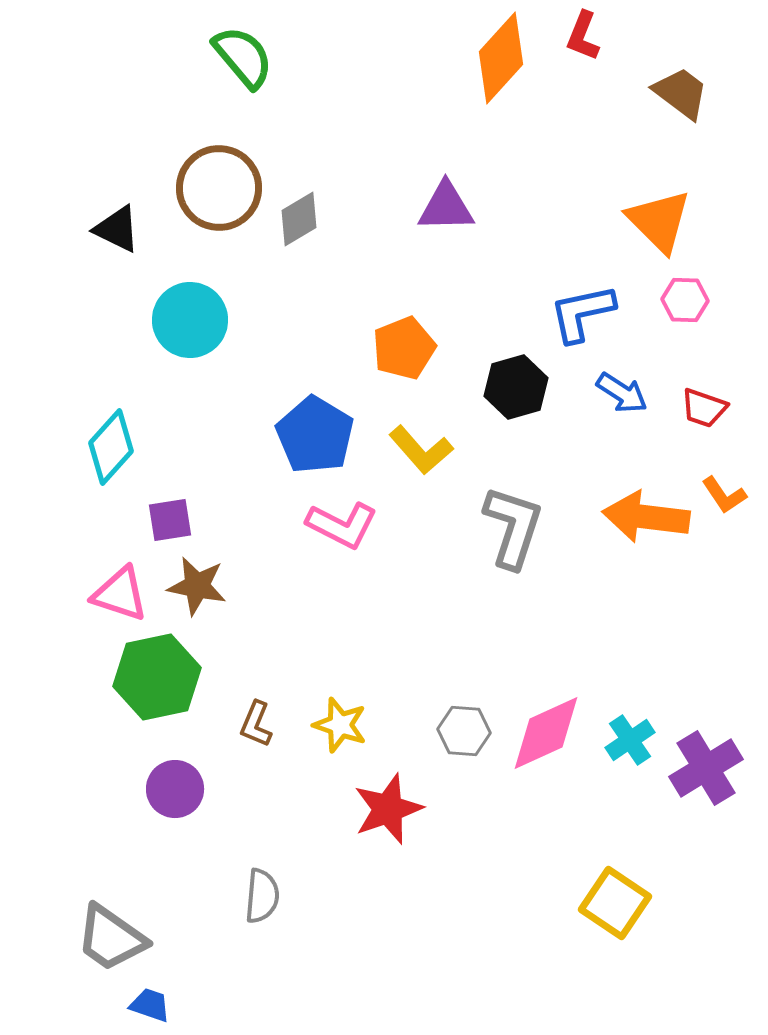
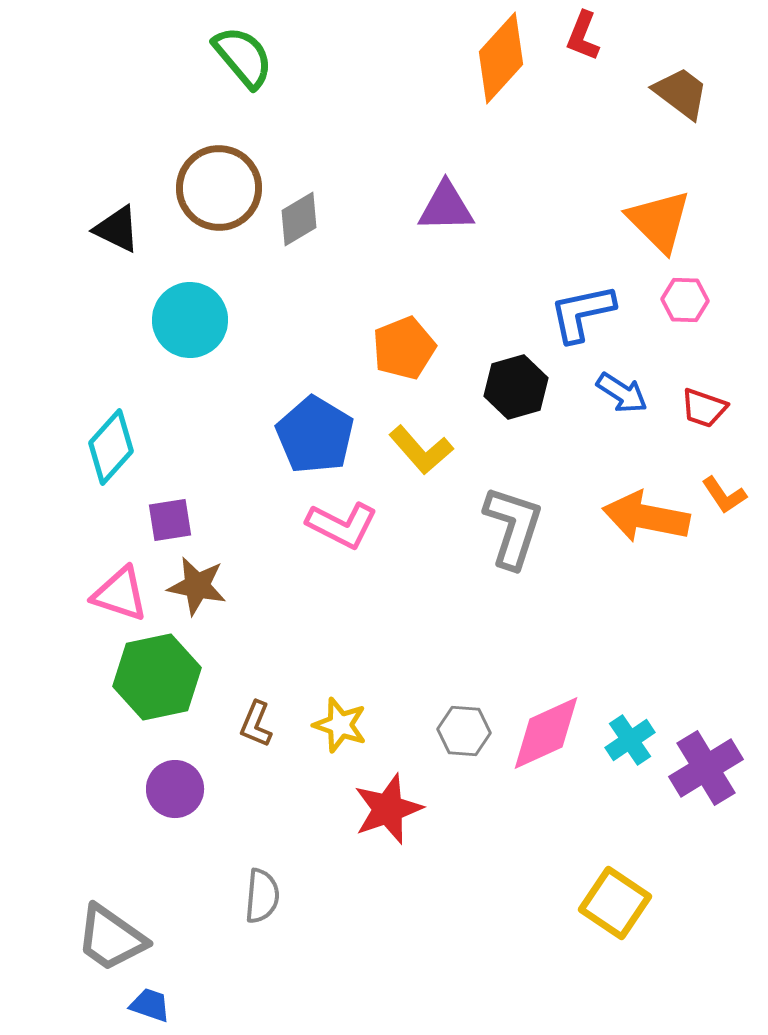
orange arrow: rotated 4 degrees clockwise
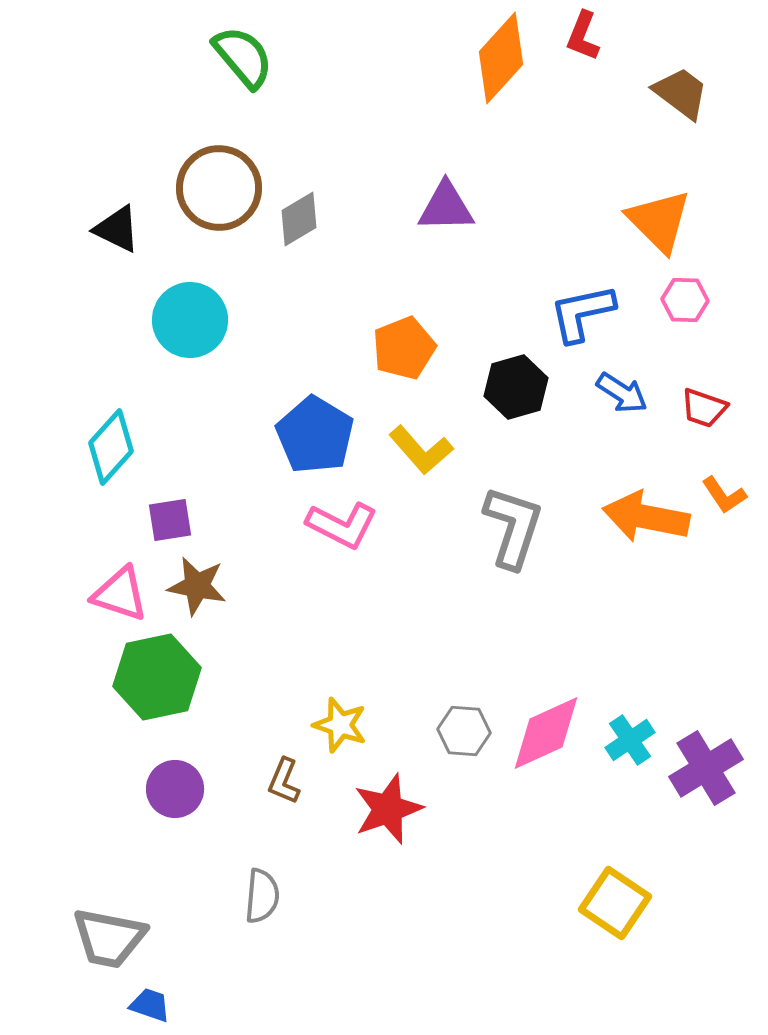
brown L-shape: moved 28 px right, 57 px down
gray trapezoid: moved 2 px left; rotated 24 degrees counterclockwise
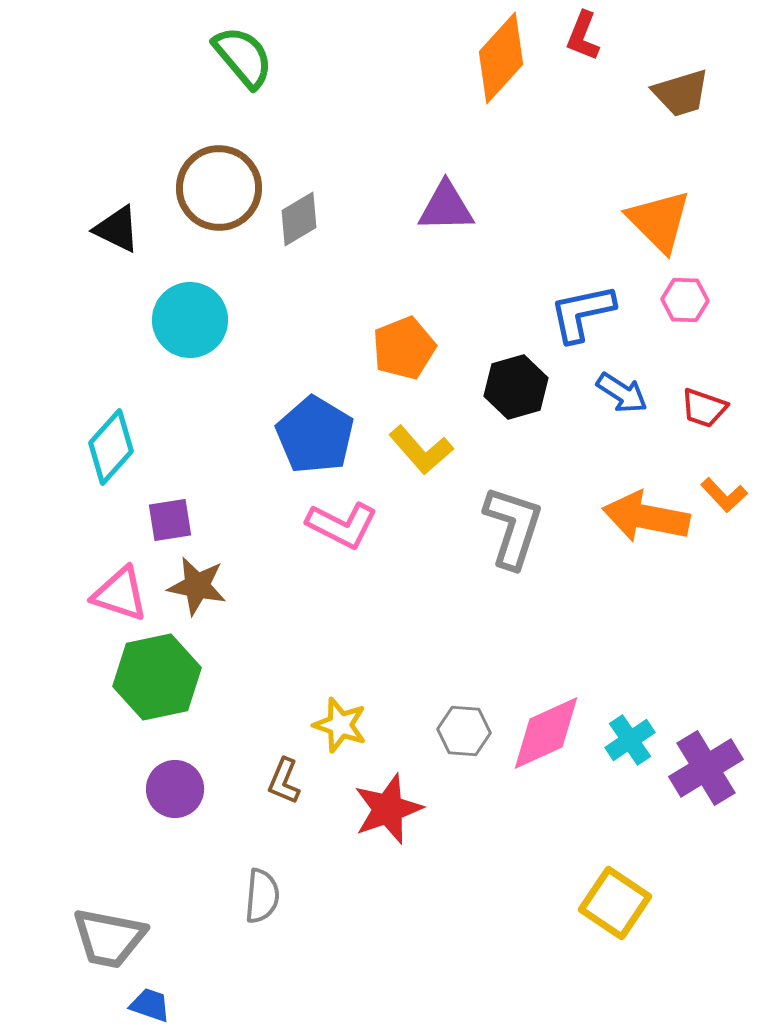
brown trapezoid: rotated 126 degrees clockwise
orange L-shape: rotated 9 degrees counterclockwise
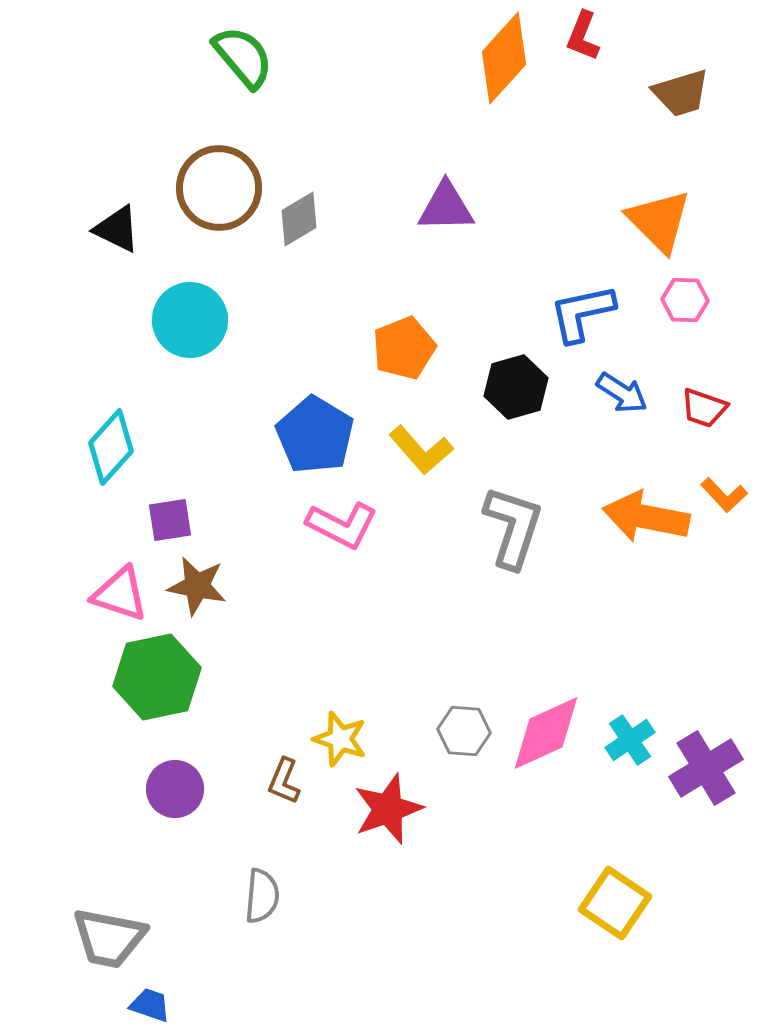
orange diamond: moved 3 px right
yellow star: moved 14 px down
